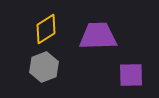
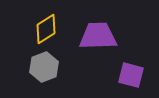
purple square: rotated 16 degrees clockwise
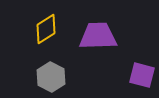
gray hexagon: moved 7 px right, 10 px down; rotated 12 degrees counterclockwise
purple square: moved 11 px right
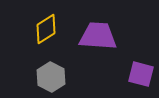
purple trapezoid: rotated 6 degrees clockwise
purple square: moved 1 px left, 1 px up
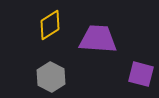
yellow diamond: moved 4 px right, 4 px up
purple trapezoid: moved 3 px down
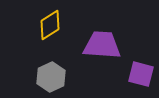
purple trapezoid: moved 4 px right, 6 px down
gray hexagon: rotated 8 degrees clockwise
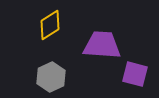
purple square: moved 6 px left
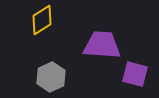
yellow diamond: moved 8 px left, 5 px up
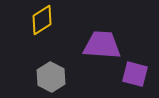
gray hexagon: rotated 8 degrees counterclockwise
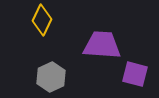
yellow diamond: rotated 32 degrees counterclockwise
gray hexagon: rotated 8 degrees clockwise
